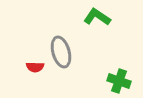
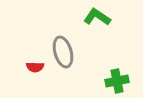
gray ellipse: moved 2 px right
green cross: moved 2 px left; rotated 30 degrees counterclockwise
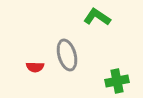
gray ellipse: moved 4 px right, 3 px down
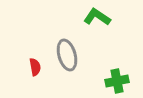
red semicircle: rotated 102 degrees counterclockwise
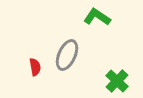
gray ellipse: rotated 40 degrees clockwise
green cross: rotated 35 degrees counterclockwise
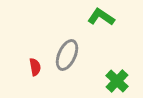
green L-shape: moved 4 px right
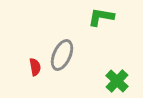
green L-shape: rotated 24 degrees counterclockwise
gray ellipse: moved 5 px left
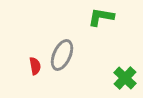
red semicircle: moved 1 px up
green cross: moved 8 px right, 3 px up
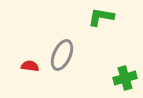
red semicircle: moved 5 px left; rotated 72 degrees counterclockwise
green cross: rotated 30 degrees clockwise
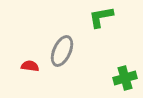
green L-shape: rotated 20 degrees counterclockwise
gray ellipse: moved 4 px up
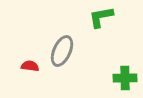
green cross: rotated 15 degrees clockwise
